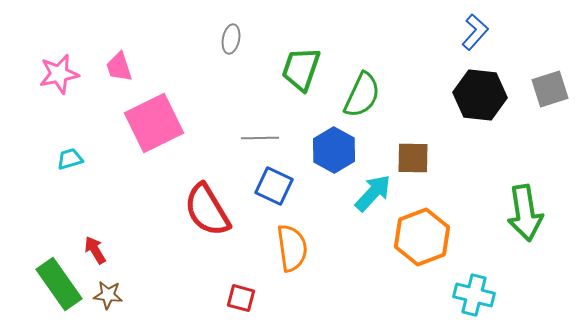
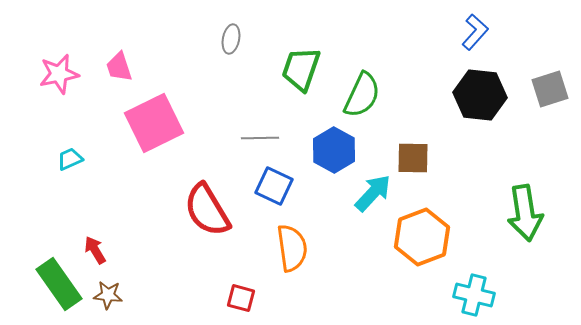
cyan trapezoid: rotated 8 degrees counterclockwise
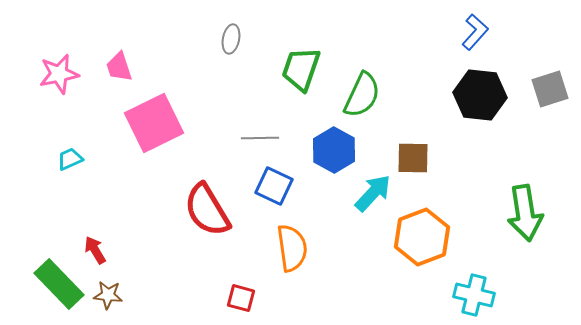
green rectangle: rotated 9 degrees counterclockwise
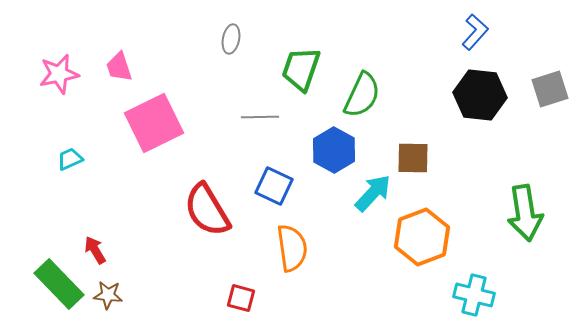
gray line: moved 21 px up
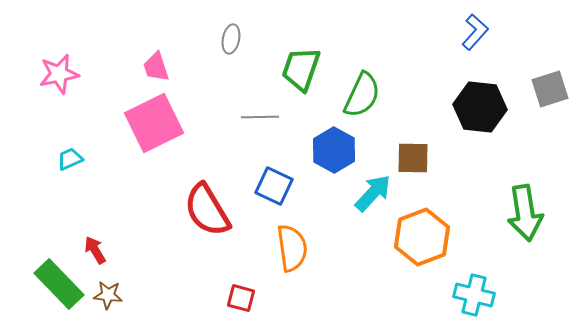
pink trapezoid: moved 37 px right
black hexagon: moved 12 px down
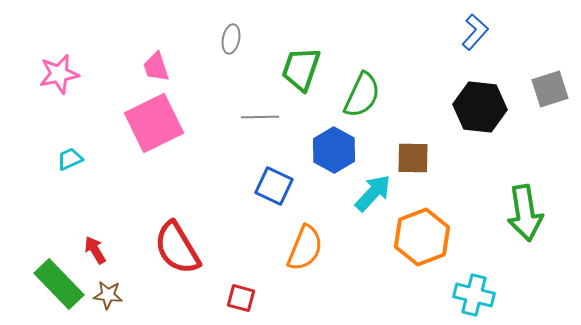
red semicircle: moved 30 px left, 38 px down
orange semicircle: moved 13 px right; rotated 30 degrees clockwise
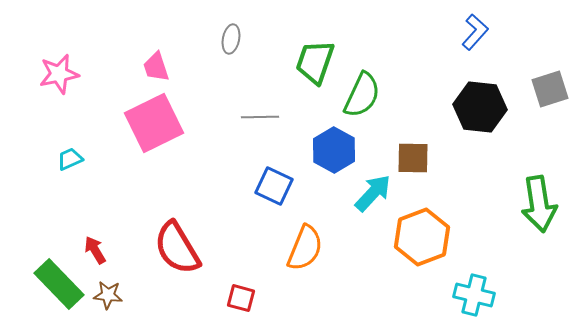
green trapezoid: moved 14 px right, 7 px up
green arrow: moved 14 px right, 9 px up
